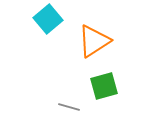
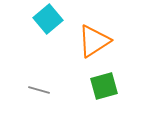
gray line: moved 30 px left, 17 px up
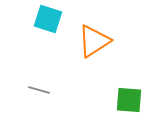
cyan square: rotated 32 degrees counterclockwise
green square: moved 25 px right, 14 px down; rotated 20 degrees clockwise
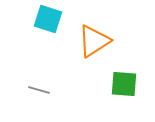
green square: moved 5 px left, 16 px up
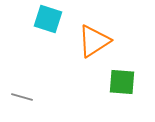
green square: moved 2 px left, 2 px up
gray line: moved 17 px left, 7 px down
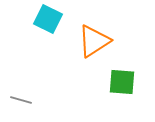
cyan square: rotated 8 degrees clockwise
gray line: moved 1 px left, 3 px down
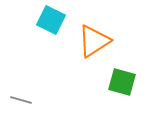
cyan square: moved 3 px right, 1 px down
green square: rotated 12 degrees clockwise
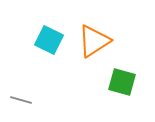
cyan square: moved 2 px left, 20 px down
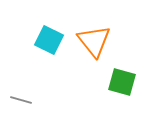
orange triangle: rotated 36 degrees counterclockwise
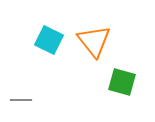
gray line: rotated 15 degrees counterclockwise
